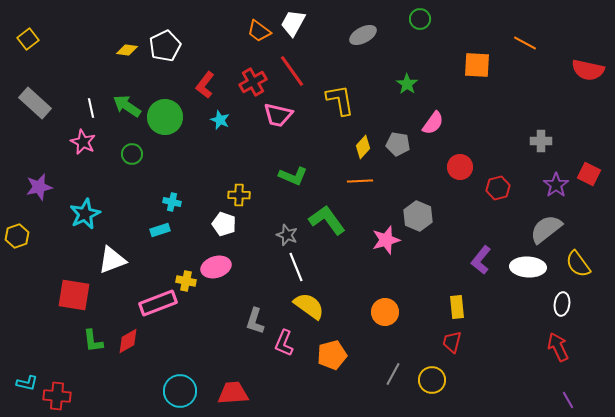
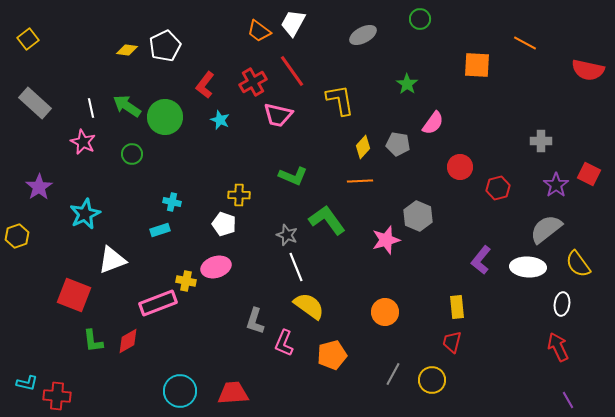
purple star at (39, 187): rotated 20 degrees counterclockwise
red square at (74, 295): rotated 12 degrees clockwise
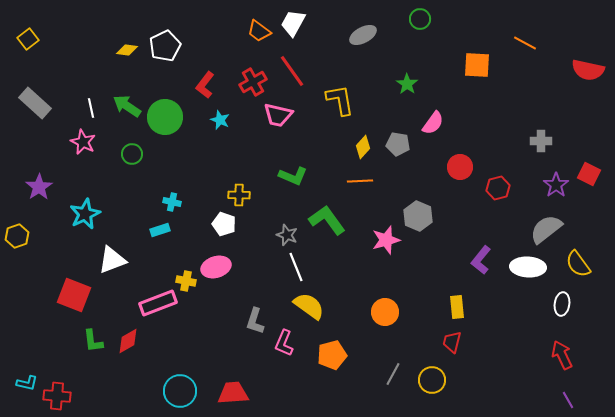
red arrow at (558, 347): moved 4 px right, 8 px down
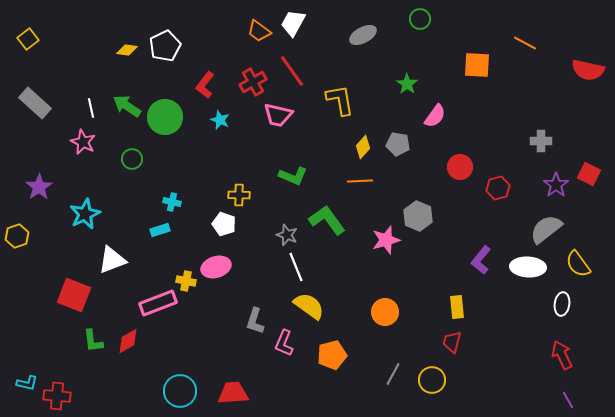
pink semicircle at (433, 123): moved 2 px right, 7 px up
green circle at (132, 154): moved 5 px down
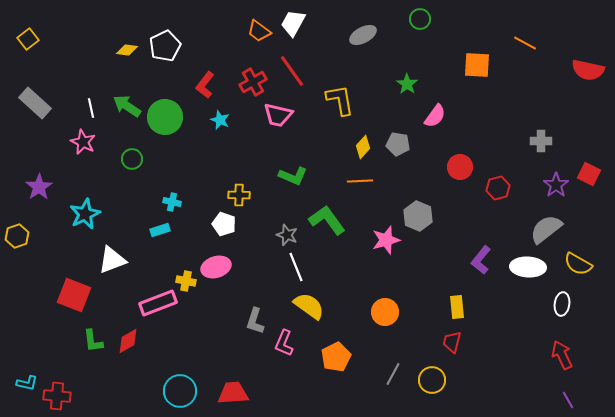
yellow semicircle at (578, 264): rotated 24 degrees counterclockwise
orange pentagon at (332, 355): moved 4 px right, 2 px down; rotated 12 degrees counterclockwise
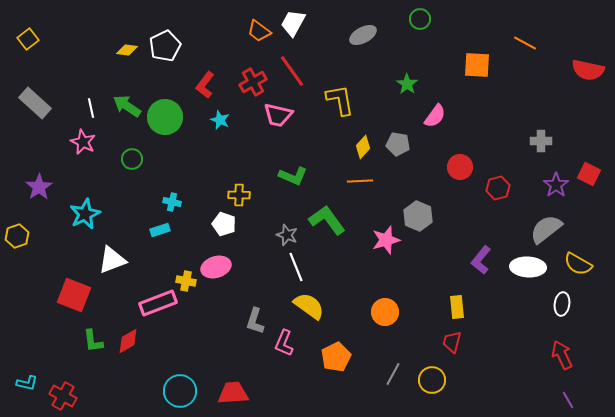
red cross at (57, 396): moved 6 px right; rotated 24 degrees clockwise
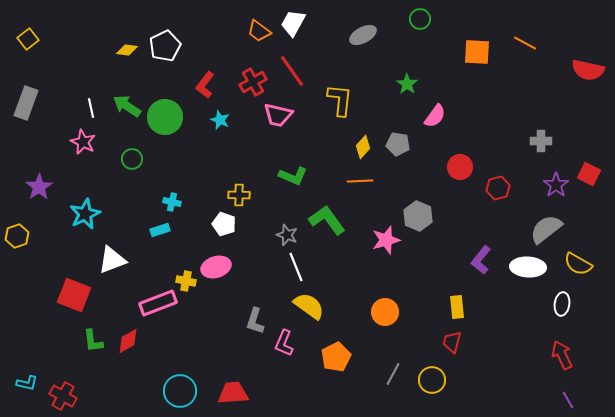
orange square at (477, 65): moved 13 px up
yellow L-shape at (340, 100): rotated 16 degrees clockwise
gray rectangle at (35, 103): moved 9 px left; rotated 68 degrees clockwise
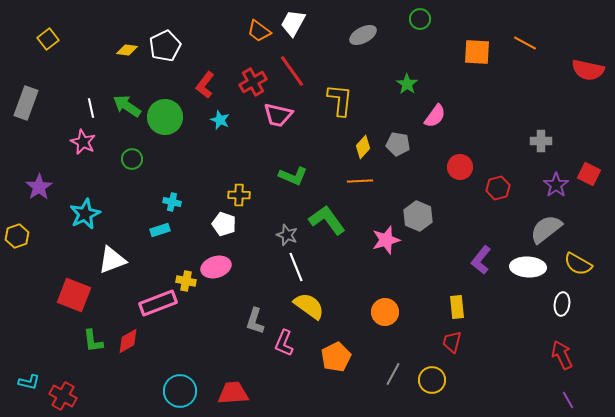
yellow square at (28, 39): moved 20 px right
cyan L-shape at (27, 383): moved 2 px right, 1 px up
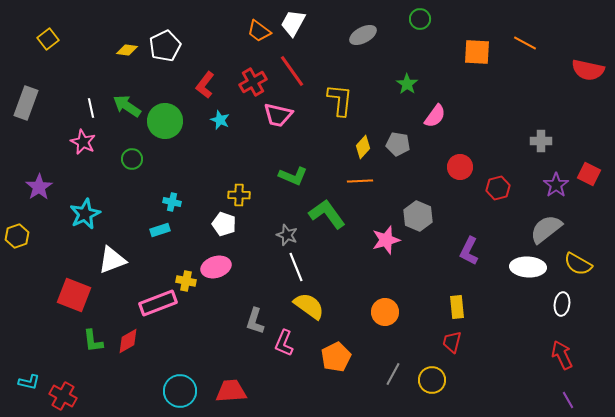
green circle at (165, 117): moved 4 px down
green L-shape at (327, 220): moved 6 px up
purple L-shape at (481, 260): moved 12 px left, 9 px up; rotated 12 degrees counterclockwise
red trapezoid at (233, 393): moved 2 px left, 2 px up
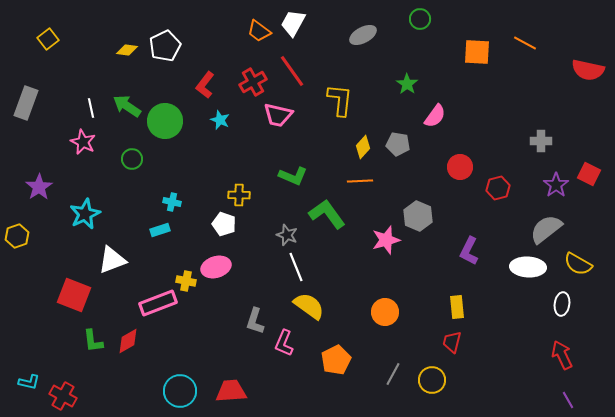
orange pentagon at (336, 357): moved 3 px down
